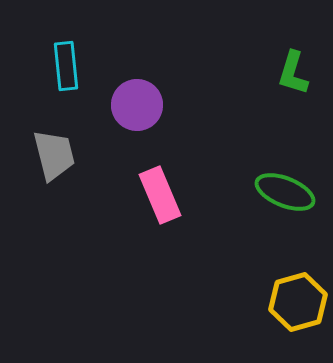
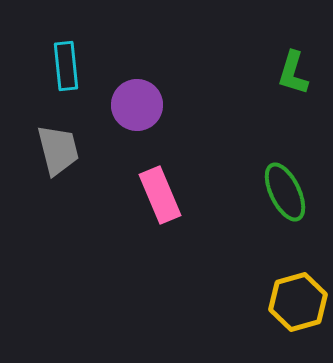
gray trapezoid: moved 4 px right, 5 px up
green ellipse: rotated 42 degrees clockwise
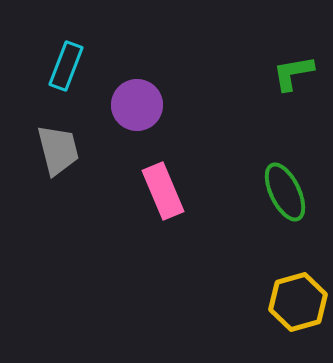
cyan rectangle: rotated 27 degrees clockwise
green L-shape: rotated 63 degrees clockwise
pink rectangle: moved 3 px right, 4 px up
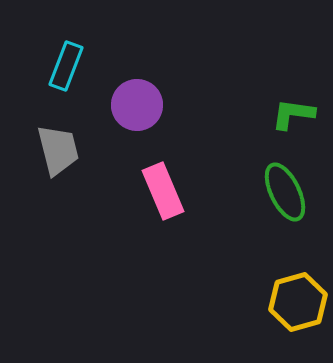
green L-shape: moved 41 px down; rotated 18 degrees clockwise
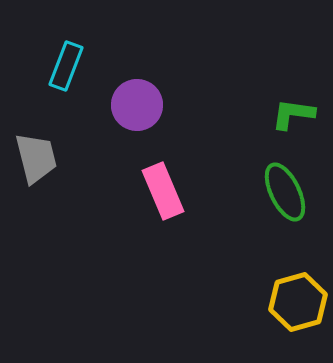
gray trapezoid: moved 22 px left, 8 px down
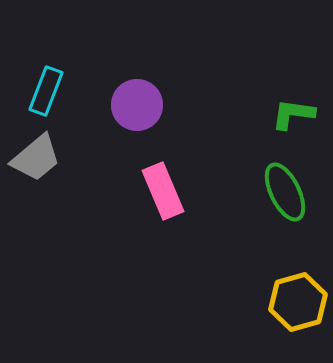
cyan rectangle: moved 20 px left, 25 px down
gray trapezoid: rotated 64 degrees clockwise
